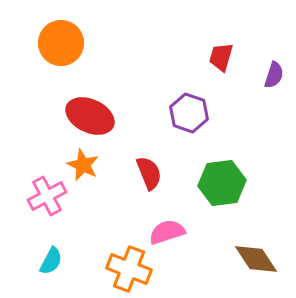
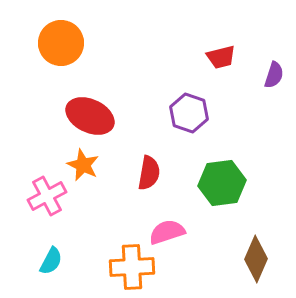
red trapezoid: rotated 120 degrees counterclockwise
red semicircle: rotated 32 degrees clockwise
brown diamond: rotated 57 degrees clockwise
orange cross: moved 3 px right, 2 px up; rotated 24 degrees counterclockwise
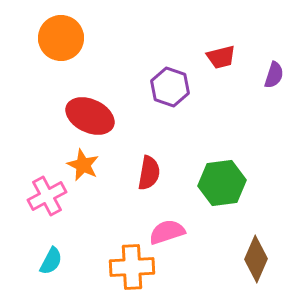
orange circle: moved 5 px up
purple hexagon: moved 19 px left, 26 px up
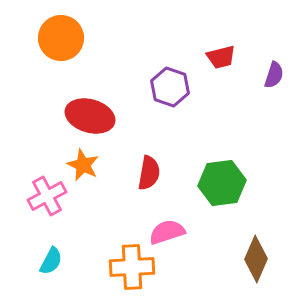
red ellipse: rotated 9 degrees counterclockwise
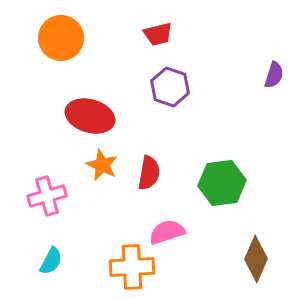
red trapezoid: moved 63 px left, 23 px up
orange star: moved 19 px right
pink cross: rotated 12 degrees clockwise
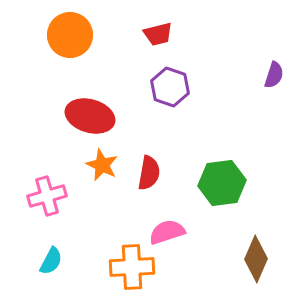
orange circle: moved 9 px right, 3 px up
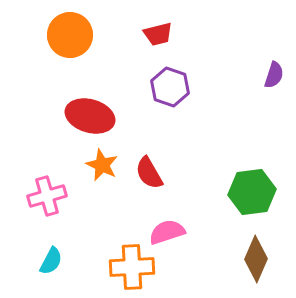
red semicircle: rotated 140 degrees clockwise
green hexagon: moved 30 px right, 9 px down
